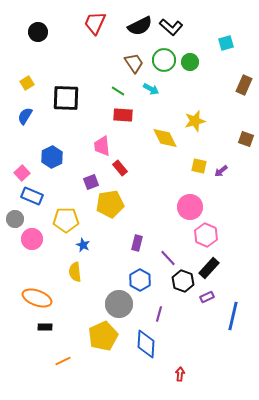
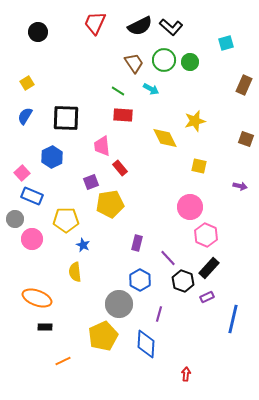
black square at (66, 98): moved 20 px down
purple arrow at (221, 171): moved 19 px right, 15 px down; rotated 128 degrees counterclockwise
blue line at (233, 316): moved 3 px down
red arrow at (180, 374): moved 6 px right
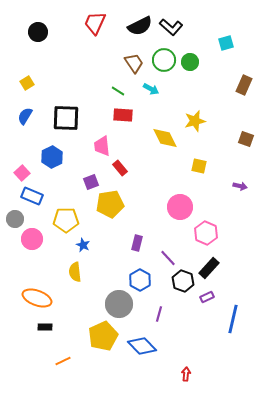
pink circle at (190, 207): moved 10 px left
pink hexagon at (206, 235): moved 2 px up
blue diamond at (146, 344): moved 4 px left, 2 px down; rotated 48 degrees counterclockwise
